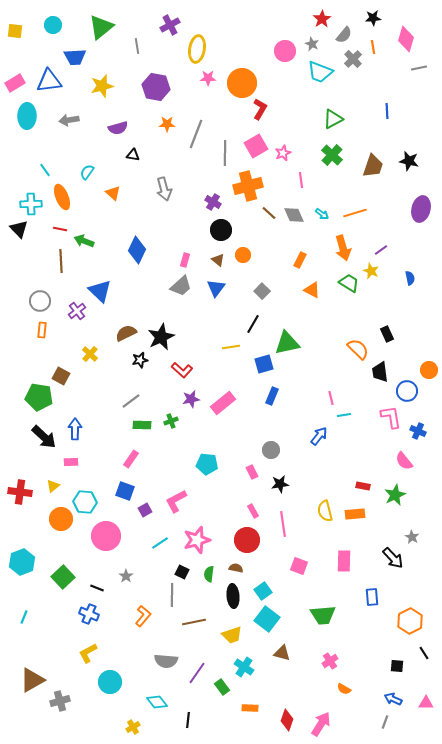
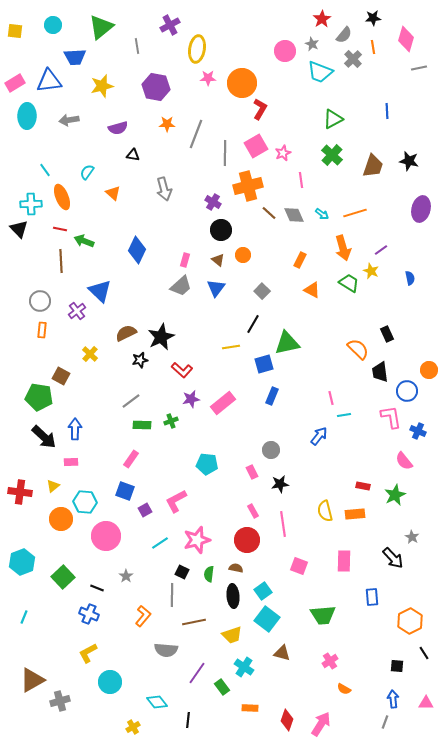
gray semicircle at (166, 661): moved 11 px up
blue arrow at (393, 699): rotated 60 degrees clockwise
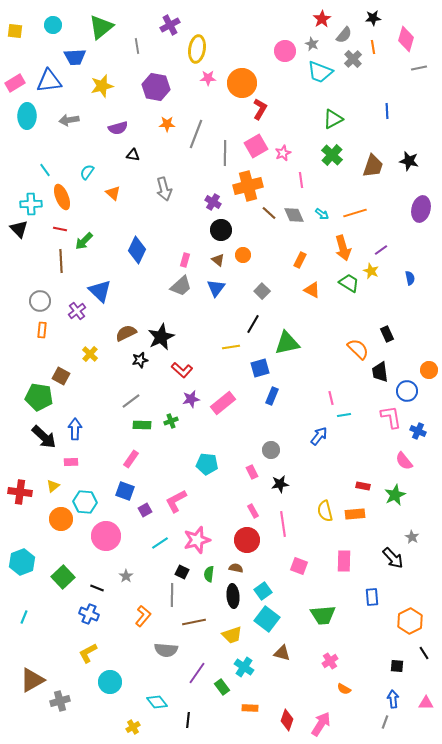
green arrow at (84, 241): rotated 66 degrees counterclockwise
blue square at (264, 364): moved 4 px left, 4 px down
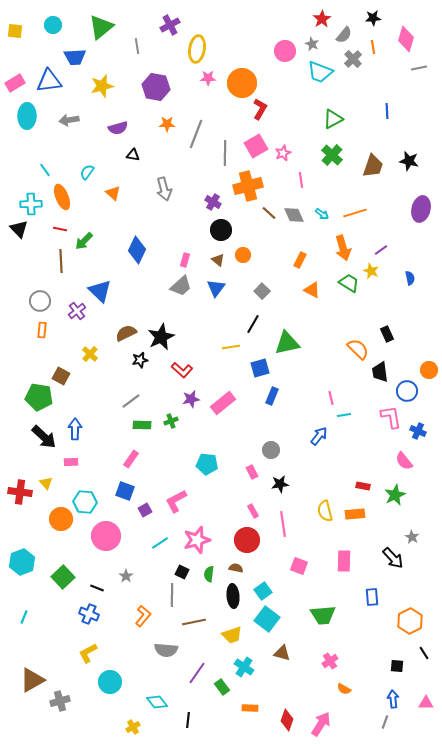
yellow triangle at (53, 486): moved 7 px left, 3 px up; rotated 32 degrees counterclockwise
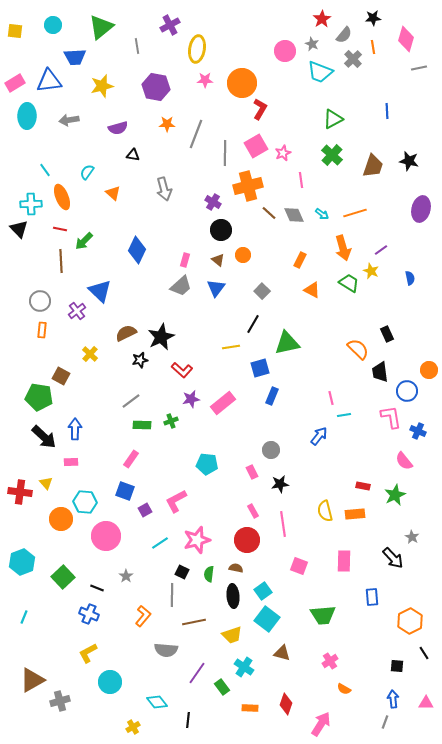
pink star at (208, 78): moved 3 px left, 2 px down
red diamond at (287, 720): moved 1 px left, 16 px up
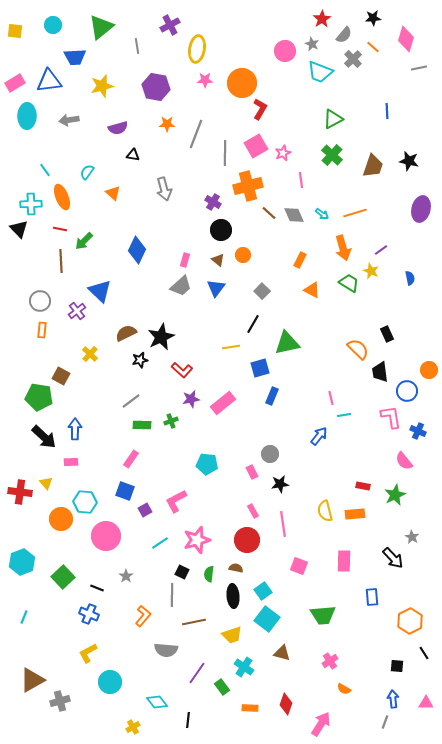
orange line at (373, 47): rotated 40 degrees counterclockwise
gray circle at (271, 450): moved 1 px left, 4 px down
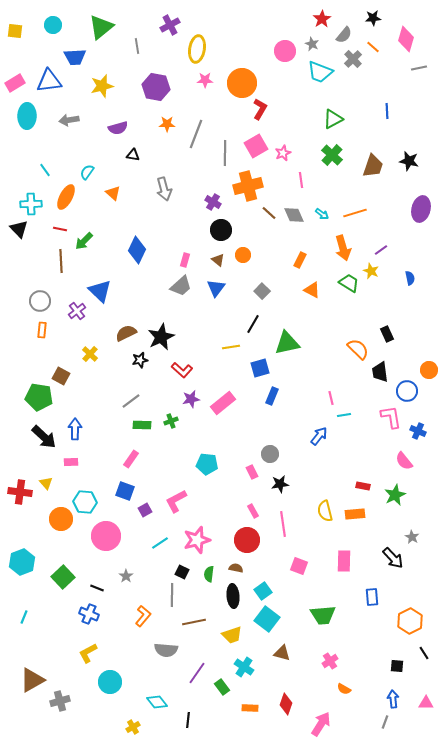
orange ellipse at (62, 197): moved 4 px right; rotated 50 degrees clockwise
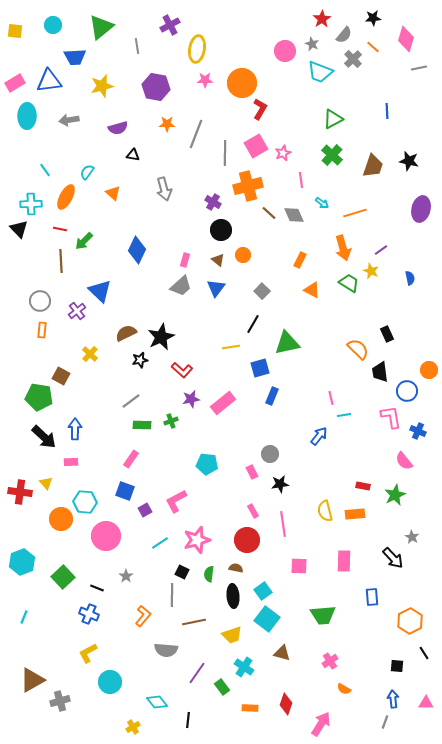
cyan arrow at (322, 214): moved 11 px up
pink square at (299, 566): rotated 18 degrees counterclockwise
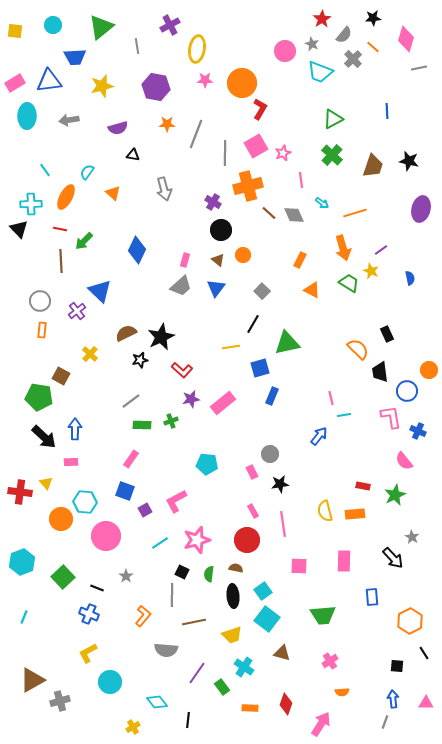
orange semicircle at (344, 689): moved 2 px left, 3 px down; rotated 32 degrees counterclockwise
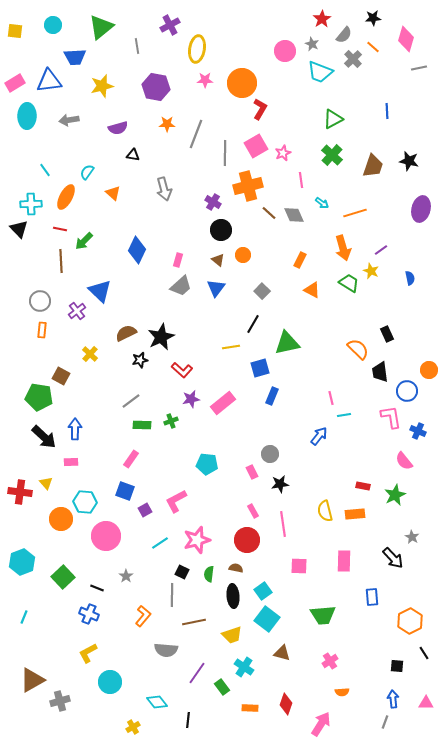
pink rectangle at (185, 260): moved 7 px left
